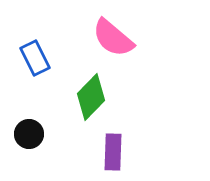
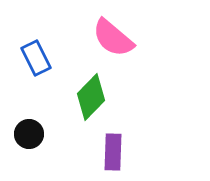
blue rectangle: moved 1 px right
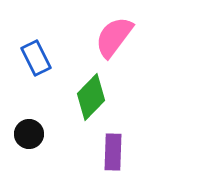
pink semicircle: moved 1 px right, 1 px up; rotated 87 degrees clockwise
